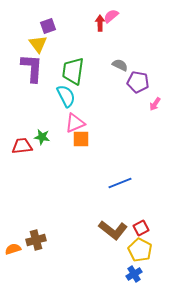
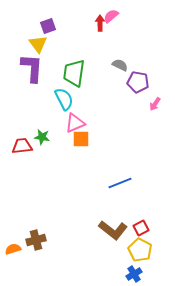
green trapezoid: moved 1 px right, 2 px down
cyan semicircle: moved 2 px left, 3 px down
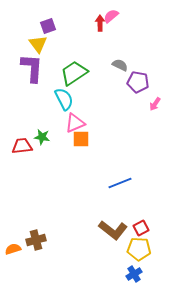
green trapezoid: rotated 48 degrees clockwise
yellow pentagon: moved 1 px left, 1 px up; rotated 25 degrees counterclockwise
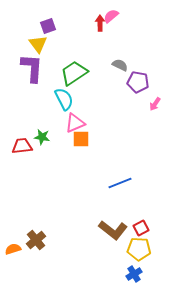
brown cross: rotated 24 degrees counterclockwise
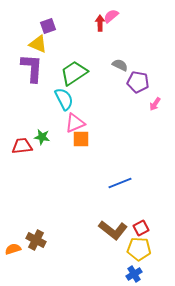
yellow triangle: rotated 30 degrees counterclockwise
brown cross: rotated 24 degrees counterclockwise
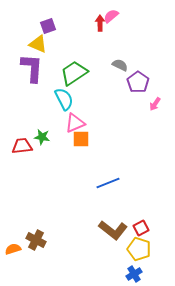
purple pentagon: rotated 25 degrees clockwise
blue line: moved 12 px left
yellow pentagon: rotated 15 degrees clockwise
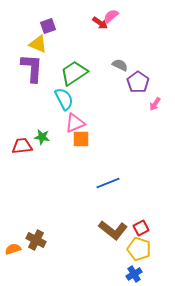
red arrow: rotated 126 degrees clockwise
